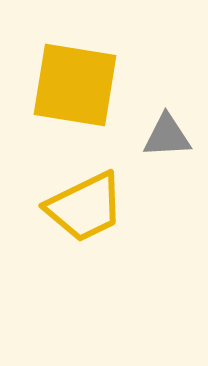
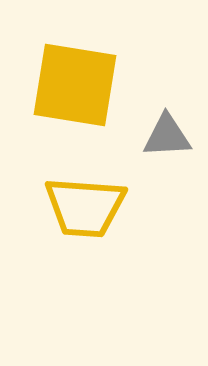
yellow trapezoid: rotated 30 degrees clockwise
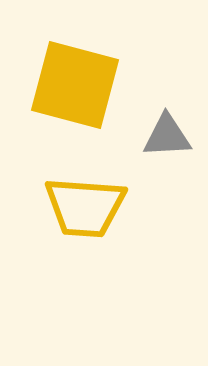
yellow square: rotated 6 degrees clockwise
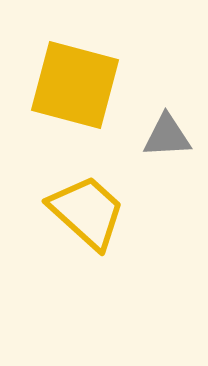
yellow trapezoid: moved 2 px right, 5 px down; rotated 142 degrees counterclockwise
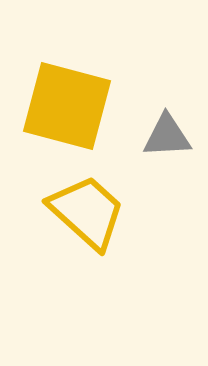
yellow square: moved 8 px left, 21 px down
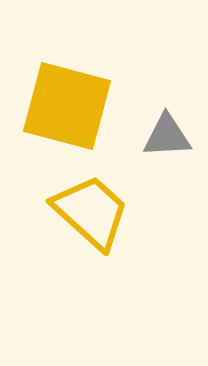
yellow trapezoid: moved 4 px right
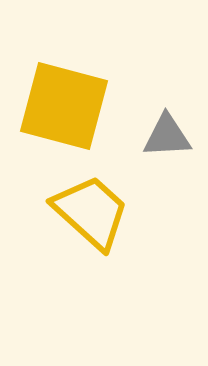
yellow square: moved 3 px left
